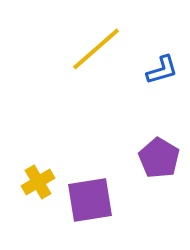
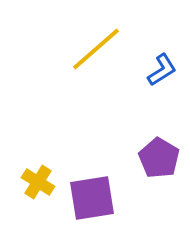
blue L-shape: rotated 16 degrees counterclockwise
yellow cross: rotated 28 degrees counterclockwise
purple square: moved 2 px right, 2 px up
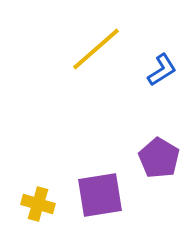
yellow cross: moved 22 px down; rotated 16 degrees counterclockwise
purple square: moved 8 px right, 3 px up
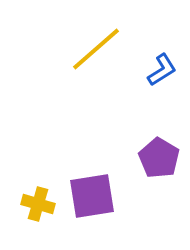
purple square: moved 8 px left, 1 px down
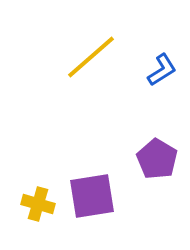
yellow line: moved 5 px left, 8 px down
purple pentagon: moved 2 px left, 1 px down
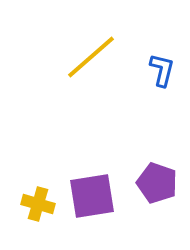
blue L-shape: rotated 44 degrees counterclockwise
purple pentagon: moved 24 px down; rotated 12 degrees counterclockwise
